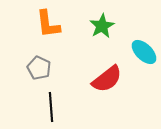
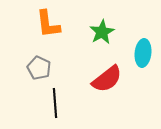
green star: moved 6 px down
cyan ellipse: moved 1 px left, 1 px down; rotated 52 degrees clockwise
black line: moved 4 px right, 4 px up
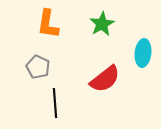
orange L-shape: rotated 16 degrees clockwise
green star: moved 8 px up
gray pentagon: moved 1 px left, 1 px up
red semicircle: moved 2 px left
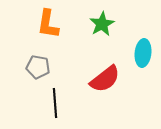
gray pentagon: rotated 15 degrees counterclockwise
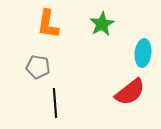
red semicircle: moved 25 px right, 13 px down
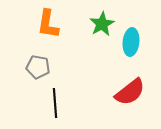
cyan ellipse: moved 12 px left, 11 px up
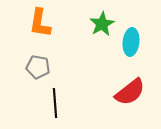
orange L-shape: moved 8 px left, 1 px up
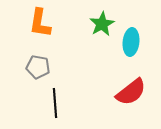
red semicircle: moved 1 px right
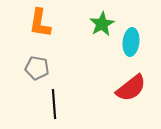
gray pentagon: moved 1 px left, 1 px down
red semicircle: moved 4 px up
black line: moved 1 px left, 1 px down
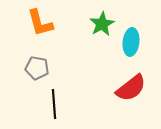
orange L-shape: rotated 24 degrees counterclockwise
